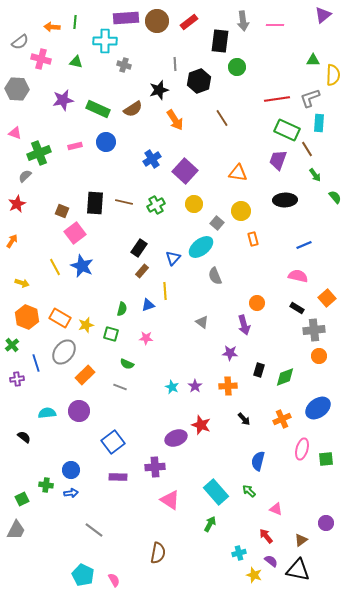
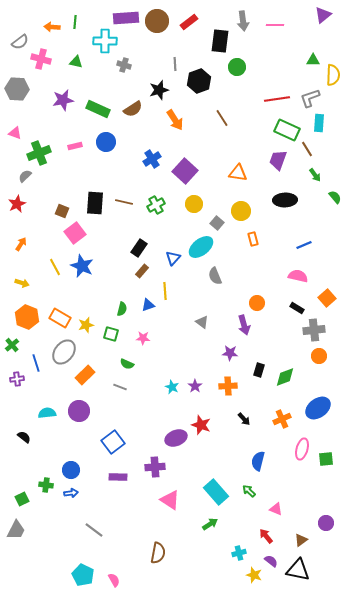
orange arrow at (12, 241): moved 9 px right, 3 px down
pink star at (146, 338): moved 3 px left
green arrow at (210, 524): rotated 28 degrees clockwise
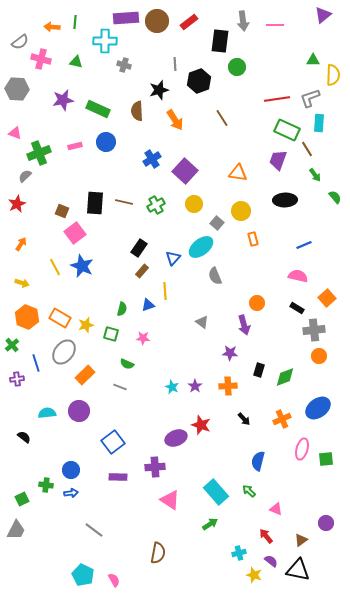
brown semicircle at (133, 109): moved 4 px right, 2 px down; rotated 120 degrees clockwise
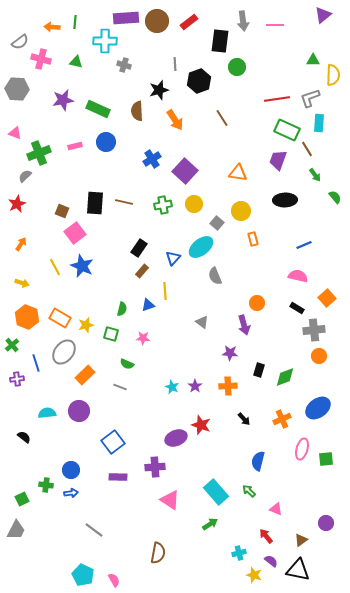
green cross at (156, 205): moved 7 px right; rotated 18 degrees clockwise
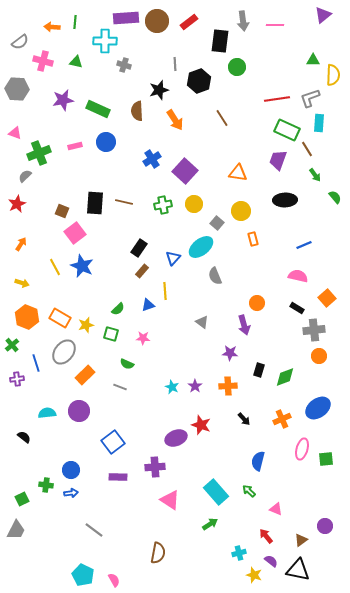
pink cross at (41, 59): moved 2 px right, 2 px down
green semicircle at (122, 309): moved 4 px left; rotated 32 degrees clockwise
purple circle at (326, 523): moved 1 px left, 3 px down
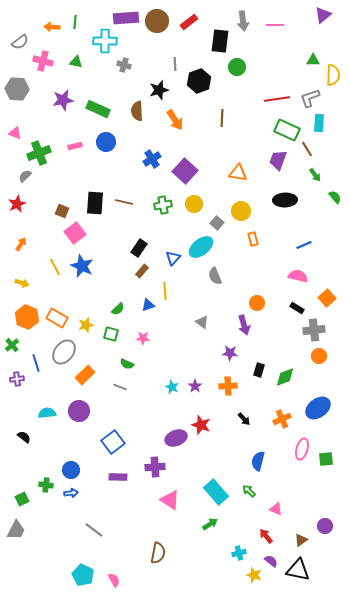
brown line at (222, 118): rotated 36 degrees clockwise
orange rectangle at (60, 318): moved 3 px left
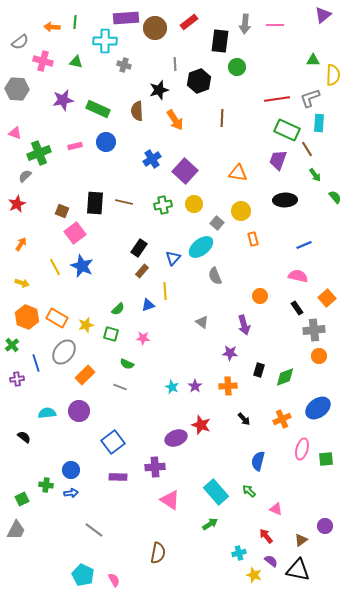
brown circle at (157, 21): moved 2 px left, 7 px down
gray arrow at (243, 21): moved 2 px right, 3 px down; rotated 12 degrees clockwise
orange circle at (257, 303): moved 3 px right, 7 px up
black rectangle at (297, 308): rotated 24 degrees clockwise
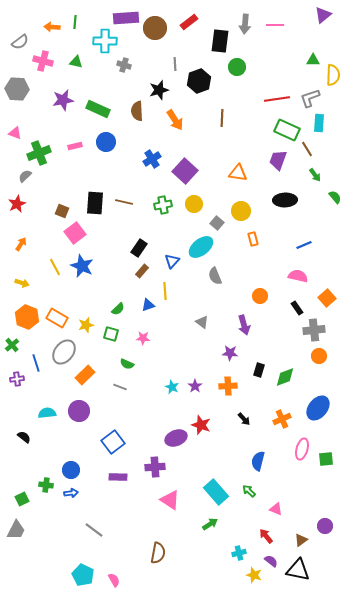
blue triangle at (173, 258): moved 1 px left, 3 px down
blue ellipse at (318, 408): rotated 15 degrees counterclockwise
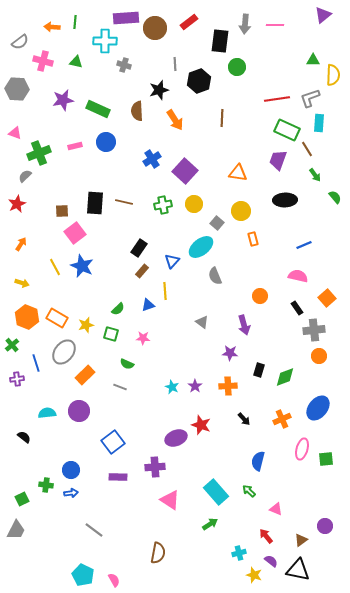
brown square at (62, 211): rotated 24 degrees counterclockwise
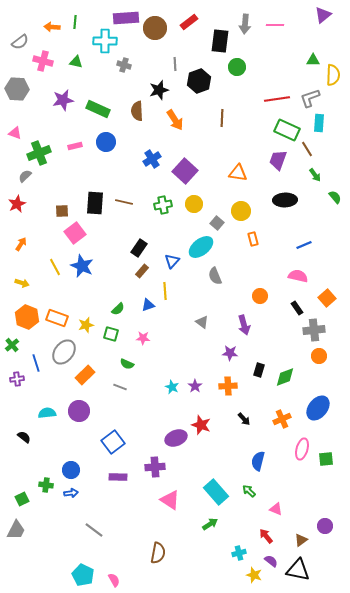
orange rectangle at (57, 318): rotated 10 degrees counterclockwise
